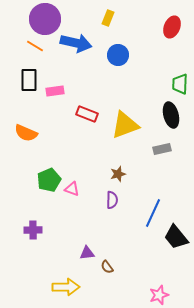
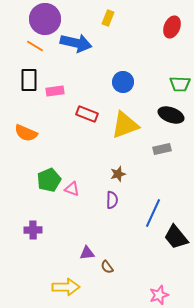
blue circle: moved 5 px right, 27 px down
green trapezoid: rotated 90 degrees counterclockwise
black ellipse: rotated 55 degrees counterclockwise
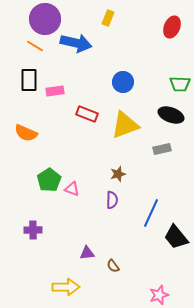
green pentagon: rotated 10 degrees counterclockwise
blue line: moved 2 px left
brown semicircle: moved 6 px right, 1 px up
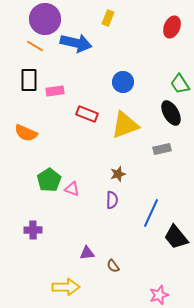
green trapezoid: rotated 55 degrees clockwise
black ellipse: moved 2 px up; rotated 40 degrees clockwise
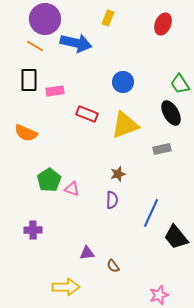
red ellipse: moved 9 px left, 3 px up
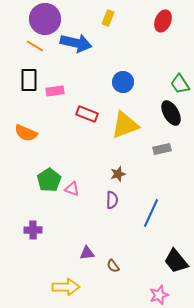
red ellipse: moved 3 px up
black trapezoid: moved 24 px down
